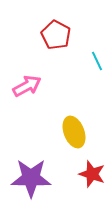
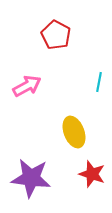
cyan line: moved 2 px right, 21 px down; rotated 36 degrees clockwise
purple star: rotated 6 degrees clockwise
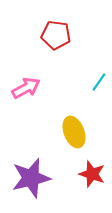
red pentagon: rotated 20 degrees counterclockwise
cyan line: rotated 24 degrees clockwise
pink arrow: moved 1 px left, 2 px down
purple star: rotated 21 degrees counterclockwise
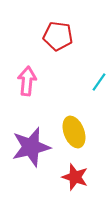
red pentagon: moved 2 px right, 1 px down
pink arrow: moved 1 px right, 7 px up; rotated 56 degrees counterclockwise
red star: moved 17 px left, 3 px down
purple star: moved 31 px up
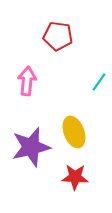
red star: rotated 16 degrees counterclockwise
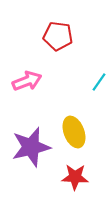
pink arrow: rotated 64 degrees clockwise
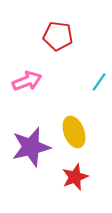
red star: rotated 24 degrees counterclockwise
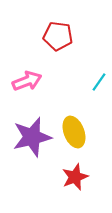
purple star: moved 1 px right, 10 px up
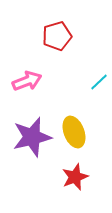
red pentagon: moved 1 px left; rotated 24 degrees counterclockwise
cyan line: rotated 12 degrees clockwise
